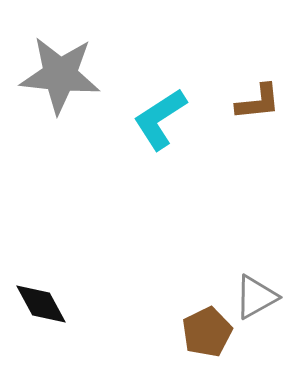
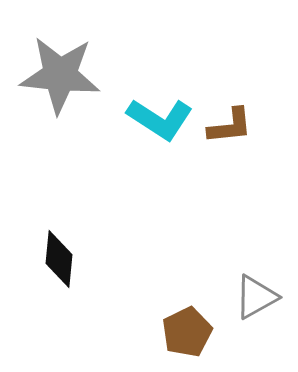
brown L-shape: moved 28 px left, 24 px down
cyan L-shape: rotated 114 degrees counterclockwise
black diamond: moved 18 px right, 45 px up; rotated 34 degrees clockwise
brown pentagon: moved 20 px left
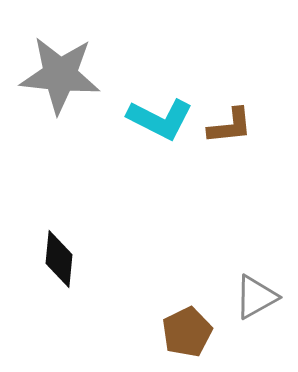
cyan L-shape: rotated 6 degrees counterclockwise
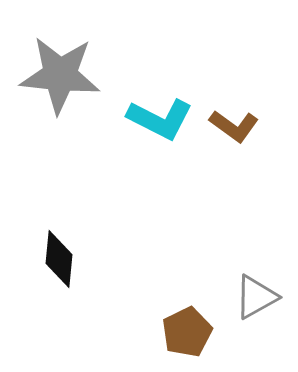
brown L-shape: moved 4 px right; rotated 42 degrees clockwise
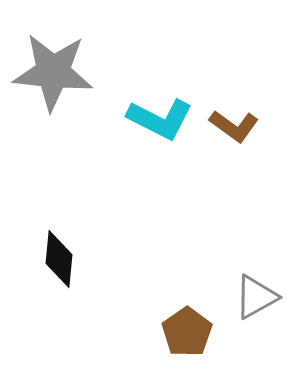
gray star: moved 7 px left, 3 px up
brown pentagon: rotated 9 degrees counterclockwise
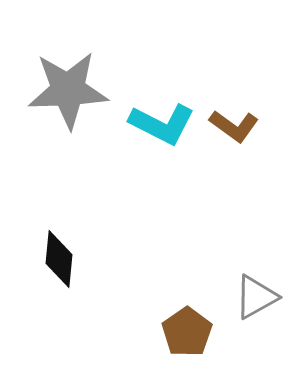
gray star: moved 15 px right, 18 px down; rotated 8 degrees counterclockwise
cyan L-shape: moved 2 px right, 5 px down
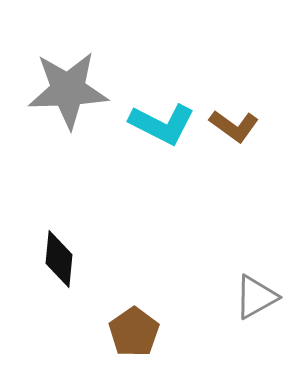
brown pentagon: moved 53 px left
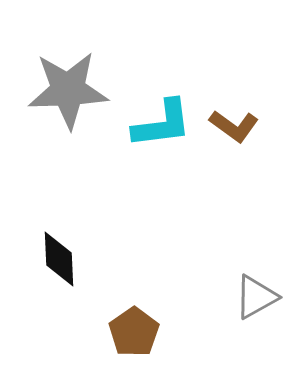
cyan L-shape: rotated 34 degrees counterclockwise
black diamond: rotated 8 degrees counterclockwise
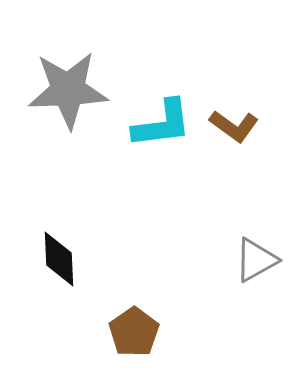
gray triangle: moved 37 px up
